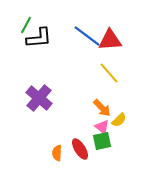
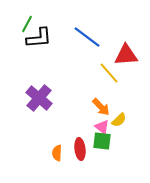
green line: moved 1 px right, 1 px up
blue line: moved 1 px down
red triangle: moved 16 px right, 15 px down
orange arrow: moved 1 px left, 1 px up
green square: rotated 18 degrees clockwise
red ellipse: rotated 25 degrees clockwise
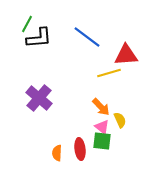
yellow line: rotated 65 degrees counterclockwise
yellow semicircle: moved 1 px right; rotated 70 degrees counterclockwise
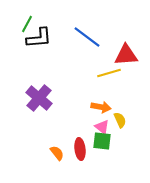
orange arrow: rotated 36 degrees counterclockwise
orange semicircle: rotated 140 degrees clockwise
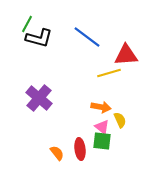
black L-shape: rotated 20 degrees clockwise
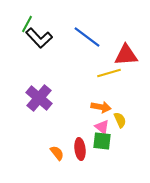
black L-shape: rotated 32 degrees clockwise
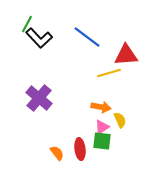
pink triangle: rotated 49 degrees clockwise
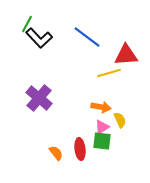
orange semicircle: moved 1 px left
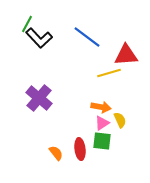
pink triangle: moved 4 px up
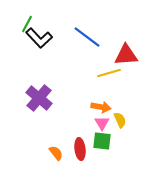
pink triangle: rotated 28 degrees counterclockwise
